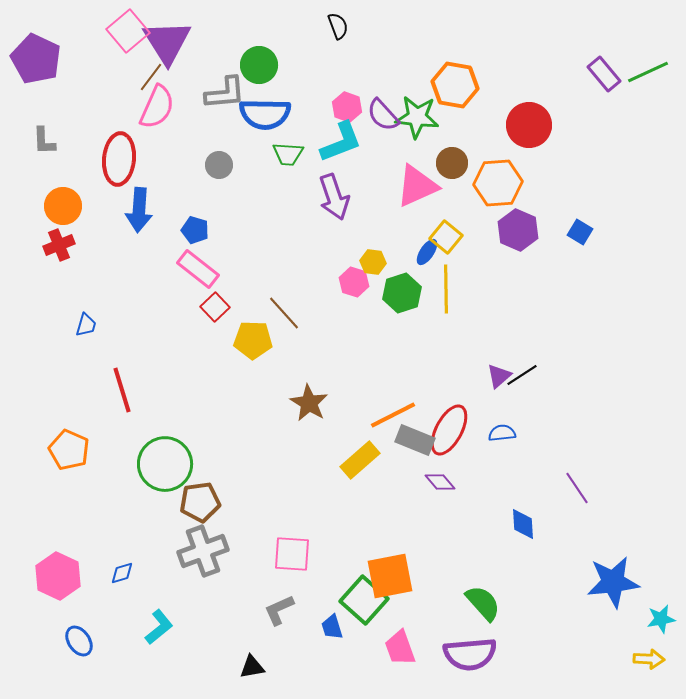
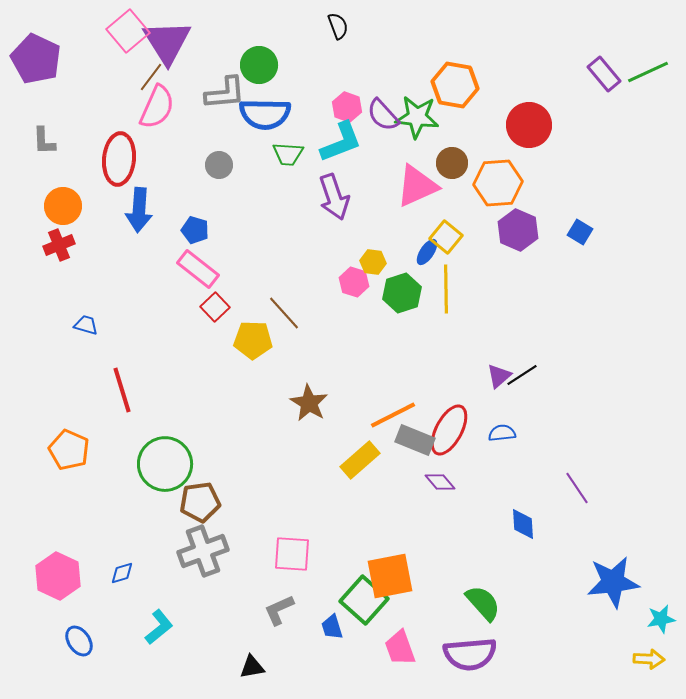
blue trapezoid at (86, 325): rotated 90 degrees counterclockwise
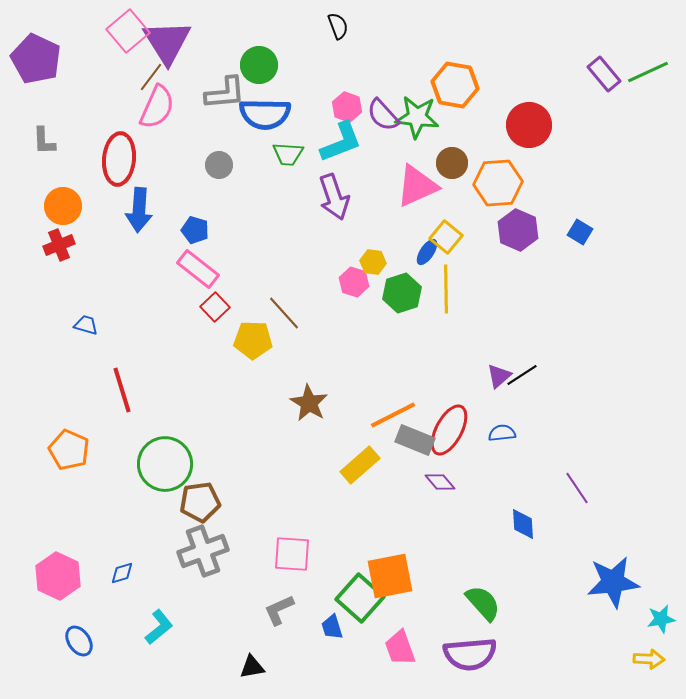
yellow rectangle at (360, 460): moved 5 px down
green square at (364, 600): moved 4 px left, 2 px up
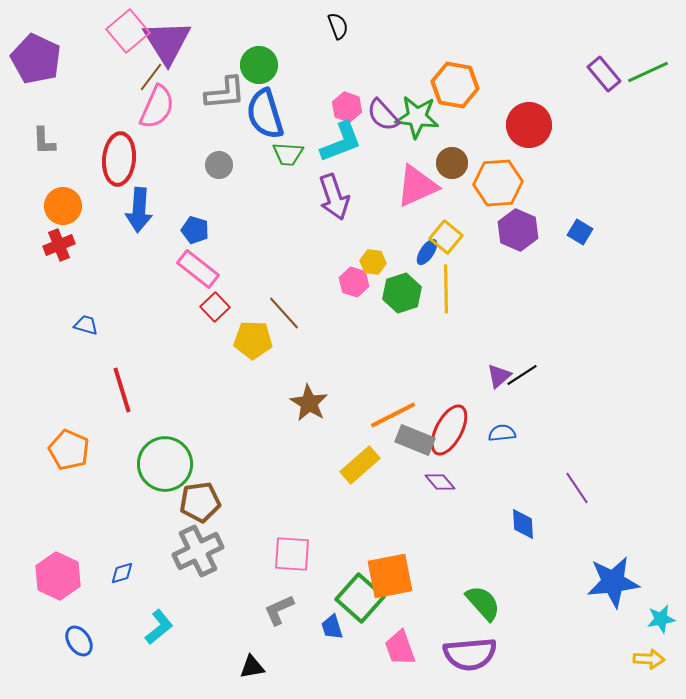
blue semicircle at (265, 114): rotated 72 degrees clockwise
gray cross at (203, 551): moved 5 px left; rotated 6 degrees counterclockwise
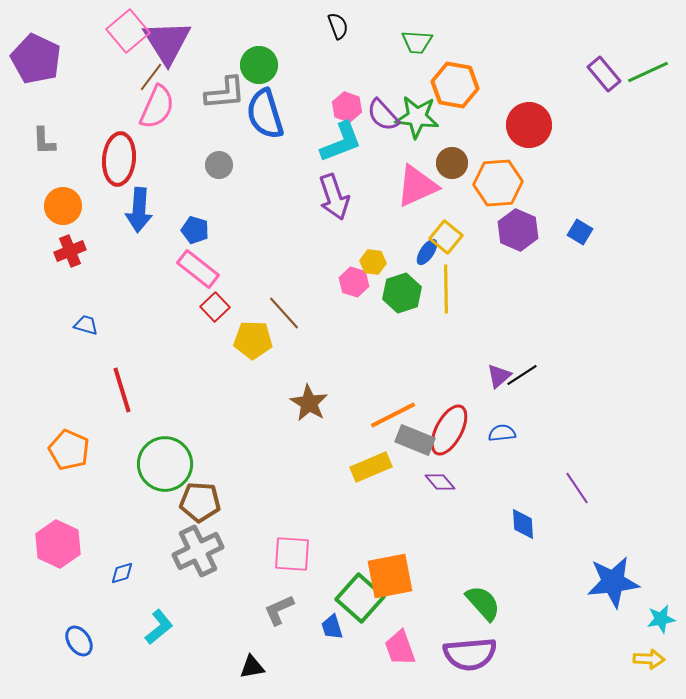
green trapezoid at (288, 154): moved 129 px right, 112 px up
red cross at (59, 245): moved 11 px right, 6 px down
yellow rectangle at (360, 465): moved 11 px right, 2 px down; rotated 18 degrees clockwise
brown pentagon at (200, 502): rotated 12 degrees clockwise
pink hexagon at (58, 576): moved 32 px up
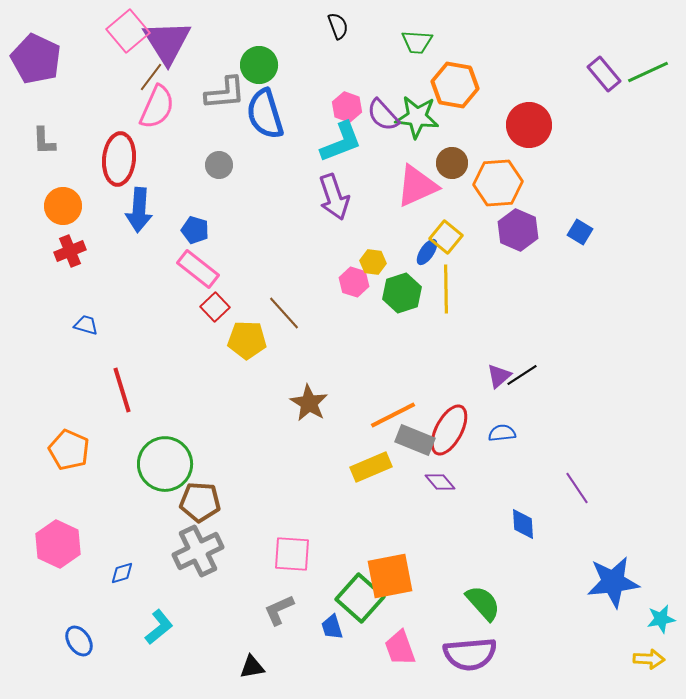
yellow pentagon at (253, 340): moved 6 px left
